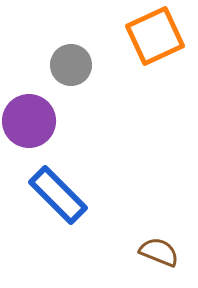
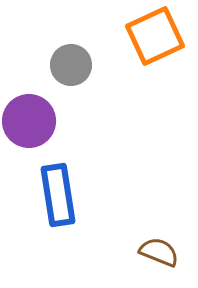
blue rectangle: rotated 36 degrees clockwise
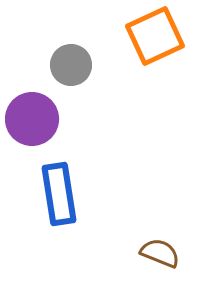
purple circle: moved 3 px right, 2 px up
blue rectangle: moved 1 px right, 1 px up
brown semicircle: moved 1 px right, 1 px down
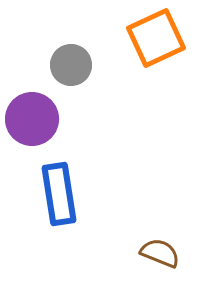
orange square: moved 1 px right, 2 px down
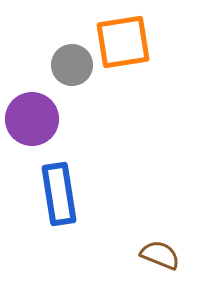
orange square: moved 33 px left, 4 px down; rotated 16 degrees clockwise
gray circle: moved 1 px right
brown semicircle: moved 2 px down
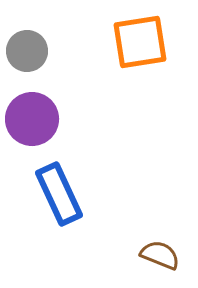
orange square: moved 17 px right
gray circle: moved 45 px left, 14 px up
blue rectangle: rotated 16 degrees counterclockwise
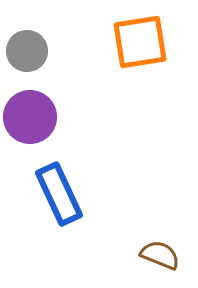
purple circle: moved 2 px left, 2 px up
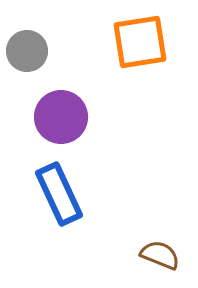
purple circle: moved 31 px right
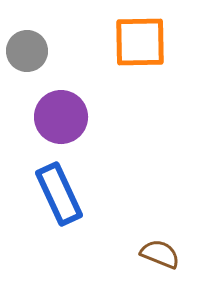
orange square: rotated 8 degrees clockwise
brown semicircle: moved 1 px up
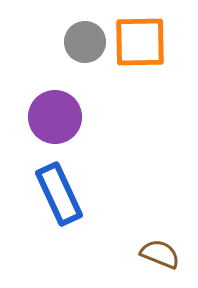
gray circle: moved 58 px right, 9 px up
purple circle: moved 6 px left
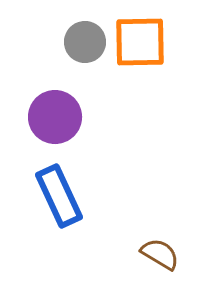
blue rectangle: moved 2 px down
brown semicircle: rotated 9 degrees clockwise
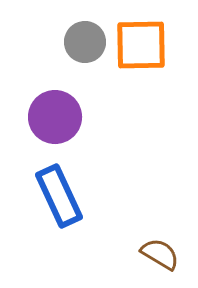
orange square: moved 1 px right, 3 px down
